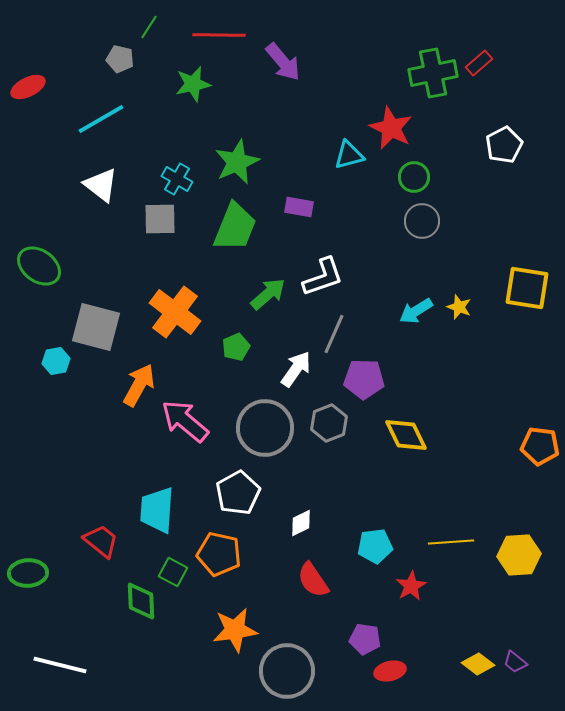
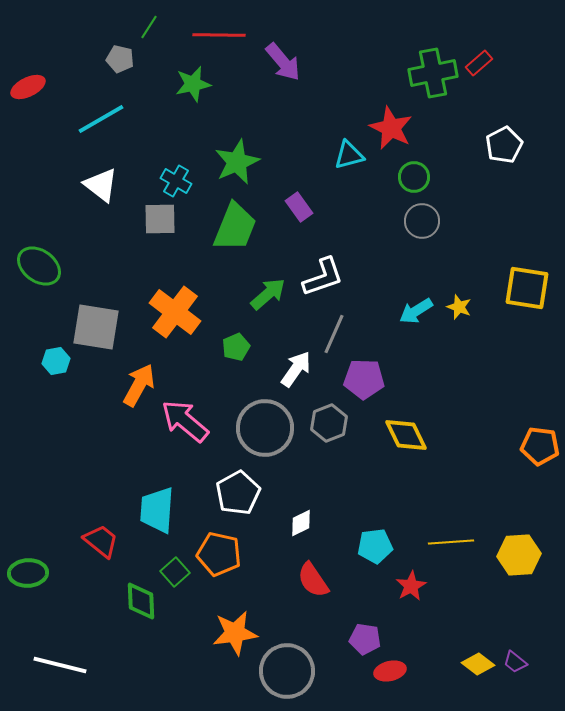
cyan cross at (177, 179): moved 1 px left, 2 px down
purple rectangle at (299, 207): rotated 44 degrees clockwise
gray square at (96, 327): rotated 6 degrees counterclockwise
green square at (173, 572): moved 2 px right; rotated 20 degrees clockwise
orange star at (235, 630): moved 3 px down
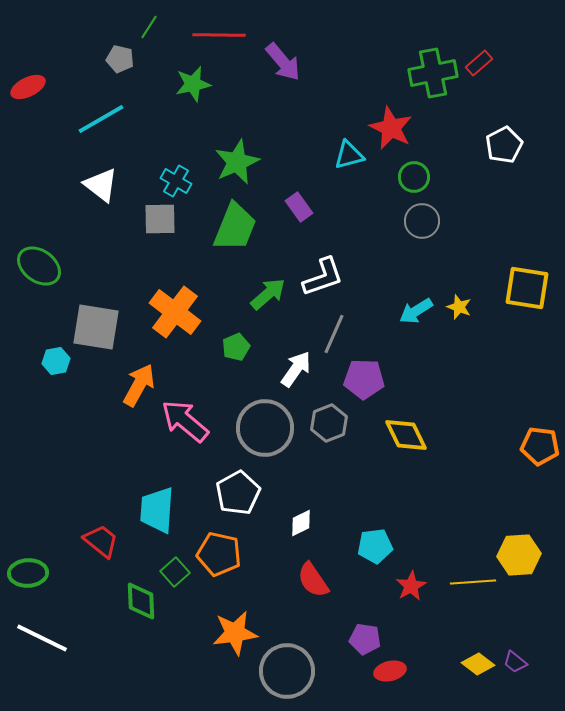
yellow line at (451, 542): moved 22 px right, 40 px down
white line at (60, 665): moved 18 px left, 27 px up; rotated 12 degrees clockwise
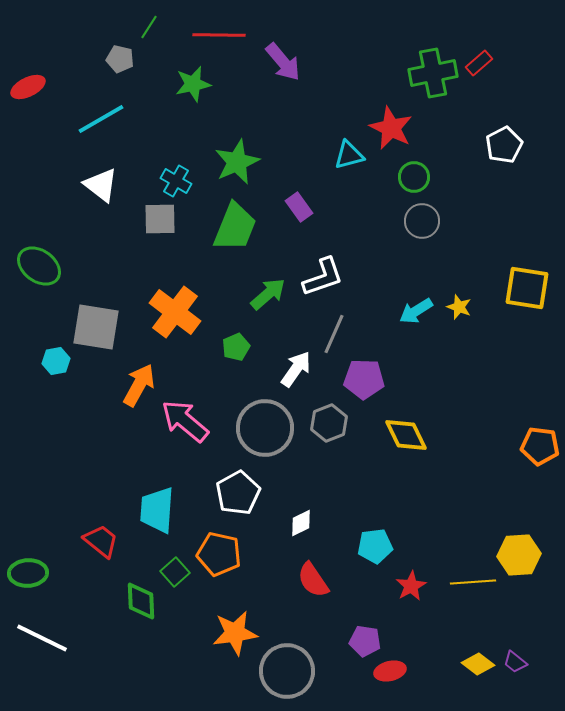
purple pentagon at (365, 639): moved 2 px down
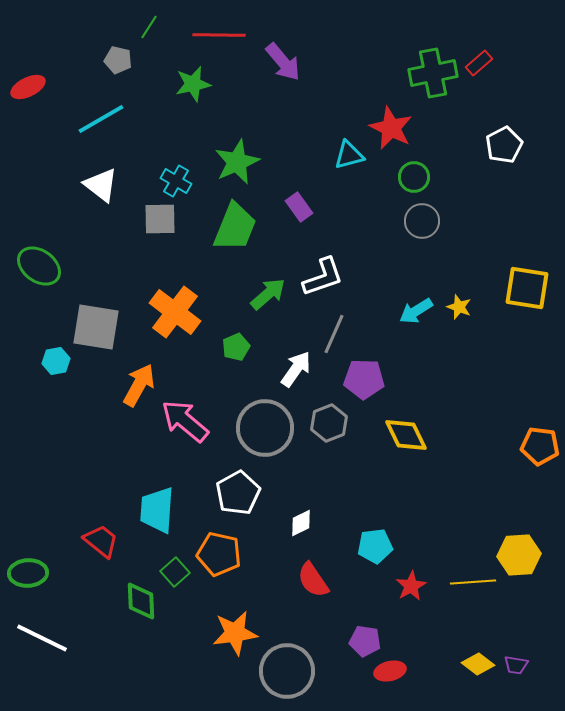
gray pentagon at (120, 59): moved 2 px left, 1 px down
purple trapezoid at (515, 662): moved 1 px right, 3 px down; rotated 30 degrees counterclockwise
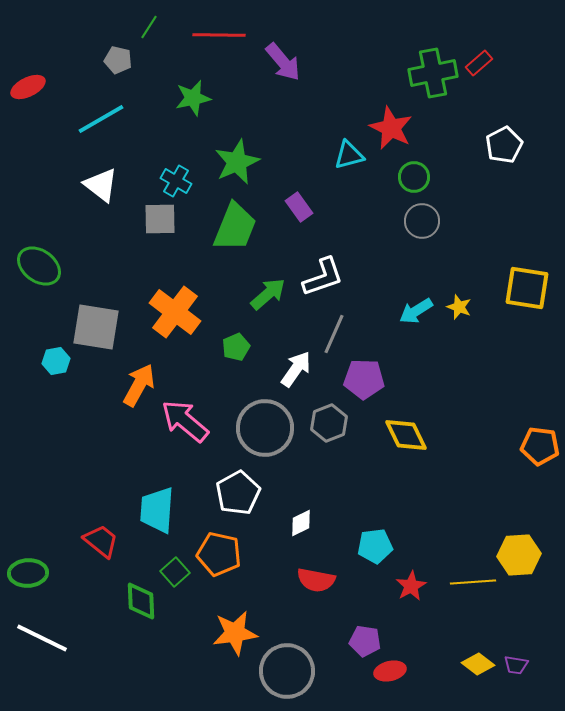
green star at (193, 84): moved 14 px down
red semicircle at (313, 580): moved 3 px right; rotated 45 degrees counterclockwise
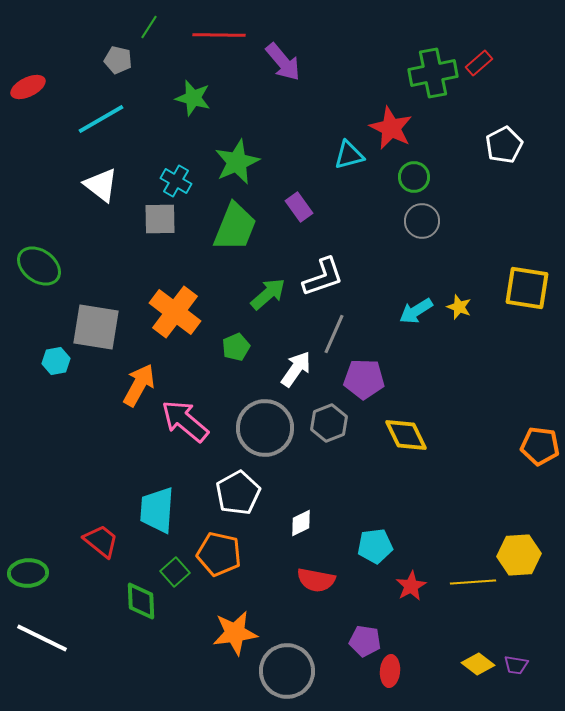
green star at (193, 98): rotated 27 degrees clockwise
red ellipse at (390, 671): rotated 72 degrees counterclockwise
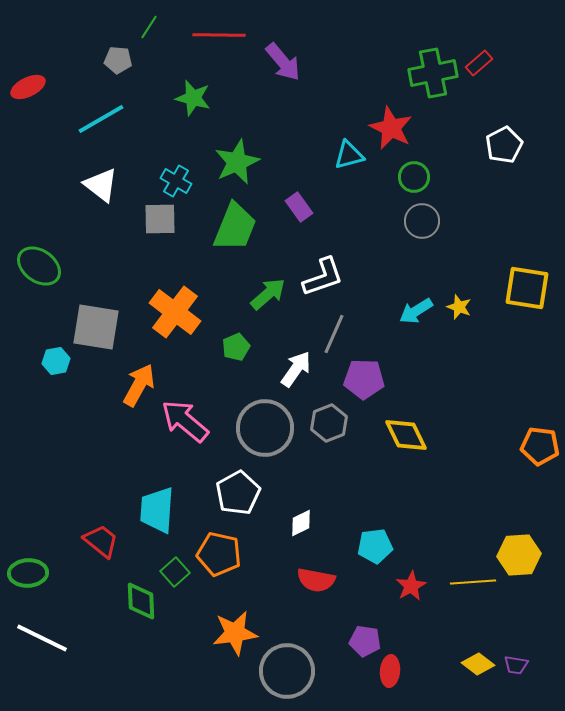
gray pentagon at (118, 60): rotated 8 degrees counterclockwise
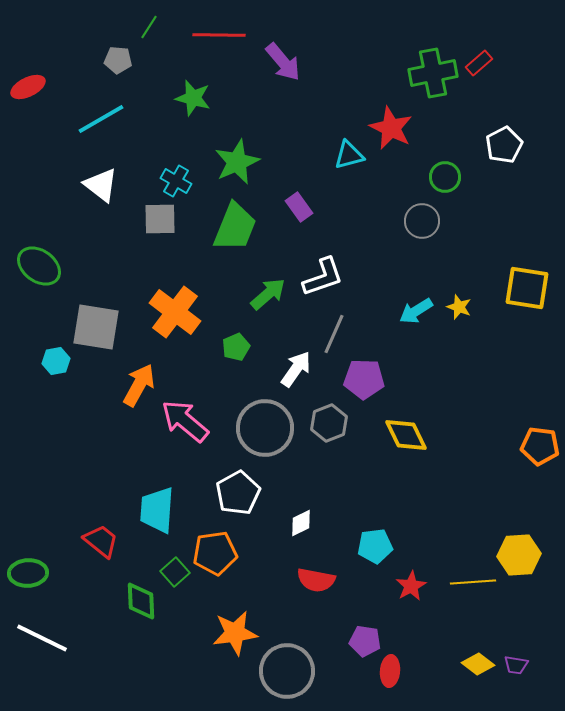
green circle at (414, 177): moved 31 px right
orange pentagon at (219, 554): moved 4 px left, 1 px up; rotated 21 degrees counterclockwise
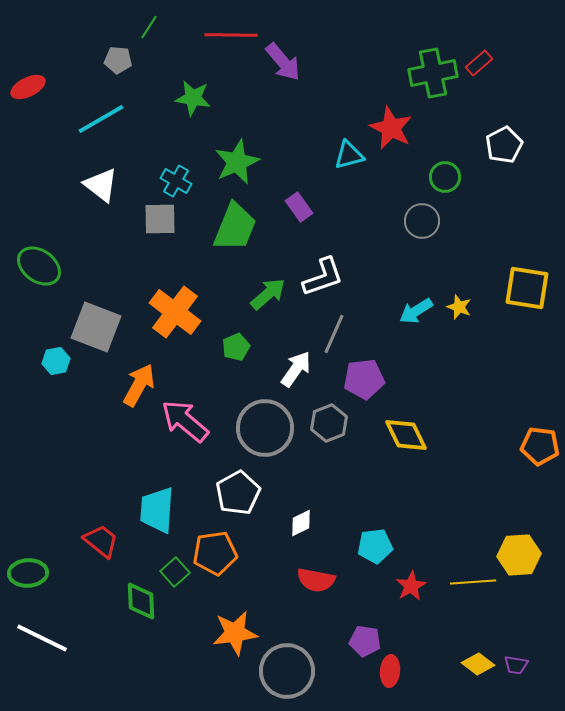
red line at (219, 35): moved 12 px right
green star at (193, 98): rotated 6 degrees counterclockwise
gray square at (96, 327): rotated 12 degrees clockwise
purple pentagon at (364, 379): rotated 9 degrees counterclockwise
